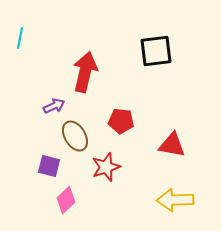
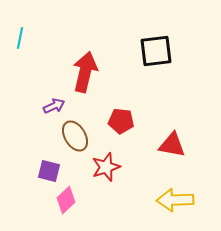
purple square: moved 5 px down
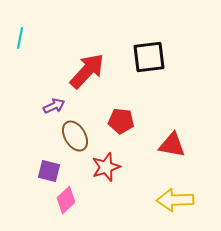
black square: moved 7 px left, 6 px down
red arrow: moved 2 px right, 1 px up; rotated 30 degrees clockwise
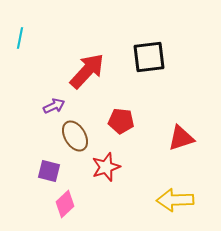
red triangle: moved 9 px right, 7 px up; rotated 28 degrees counterclockwise
pink diamond: moved 1 px left, 4 px down
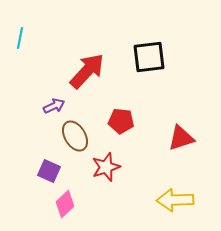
purple square: rotated 10 degrees clockwise
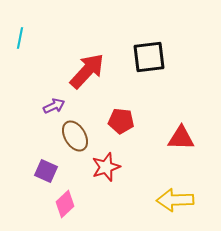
red triangle: rotated 20 degrees clockwise
purple square: moved 3 px left
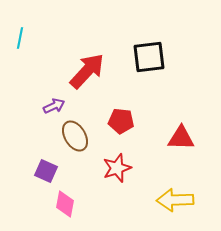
red star: moved 11 px right, 1 px down
pink diamond: rotated 36 degrees counterclockwise
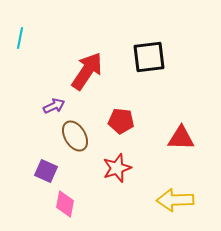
red arrow: rotated 9 degrees counterclockwise
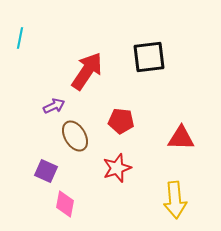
yellow arrow: rotated 93 degrees counterclockwise
